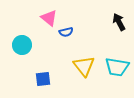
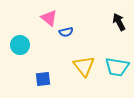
cyan circle: moved 2 px left
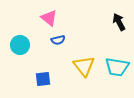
blue semicircle: moved 8 px left, 8 px down
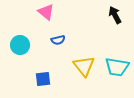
pink triangle: moved 3 px left, 6 px up
black arrow: moved 4 px left, 7 px up
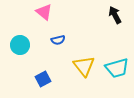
pink triangle: moved 2 px left
cyan trapezoid: moved 1 px down; rotated 25 degrees counterclockwise
blue square: rotated 21 degrees counterclockwise
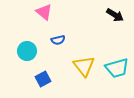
black arrow: rotated 150 degrees clockwise
cyan circle: moved 7 px right, 6 px down
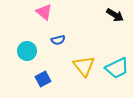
cyan trapezoid: rotated 10 degrees counterclockwise
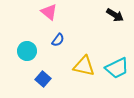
pink triangle: moved 5 px right
blue semicircle: rotated 40 degrees counterclockwise
yellow triangle: rotated 40 degrees counterclockwise
blue square: rotated 21 degrees counterclockwise
